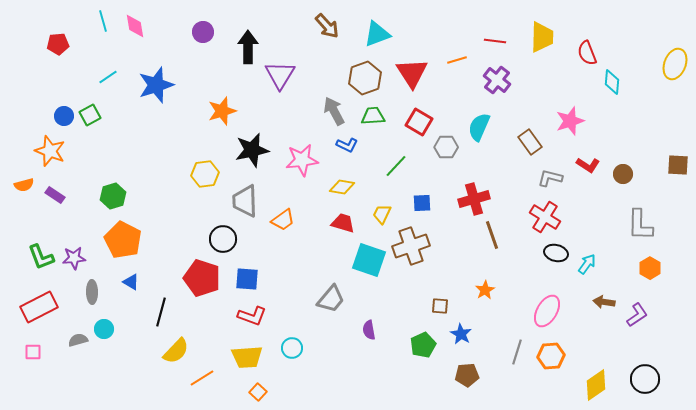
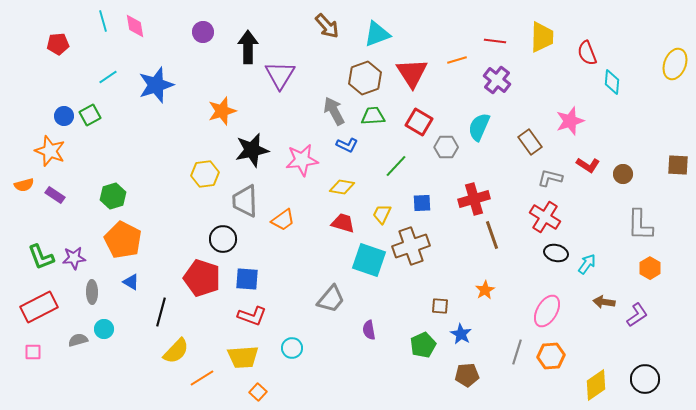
yellow trapezoid at (247, 357): moved 4 px left
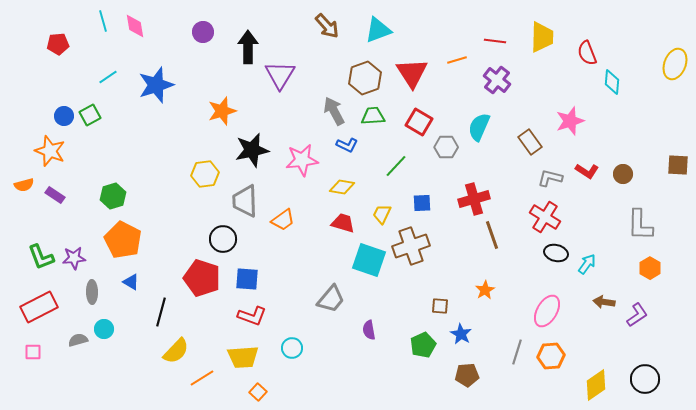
cyan triangle at (377, 34): moved 1 px right, 4 px up
red L-shape at (588, 165): moved 1 px left, 6 px down
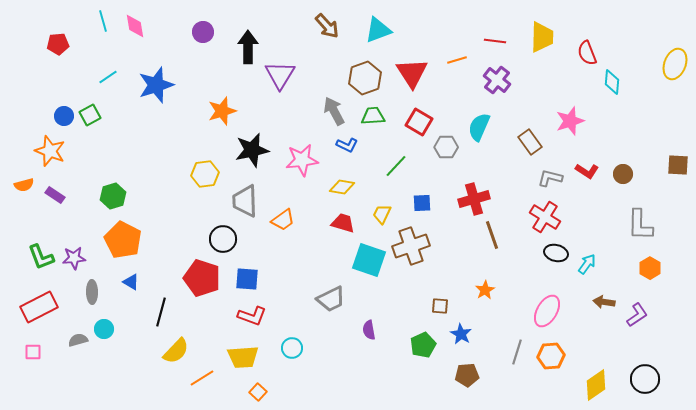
gray trapezoid at (331, 299): rotated 24 degrees clockwise
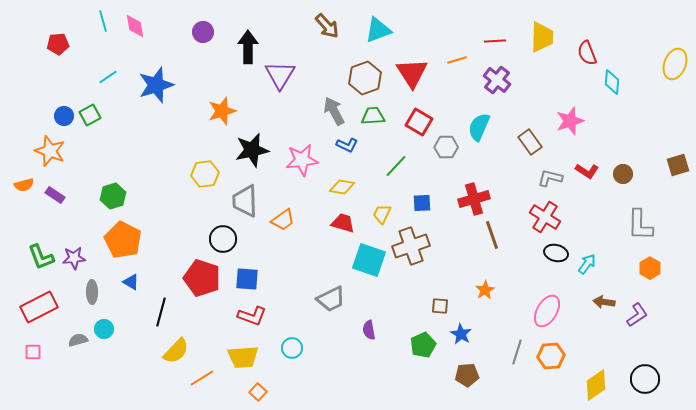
red line at (495, 41): rotated 10 degrees counterclockwise
brown square at (678, 165): rotated 20 degrees counterclockwise
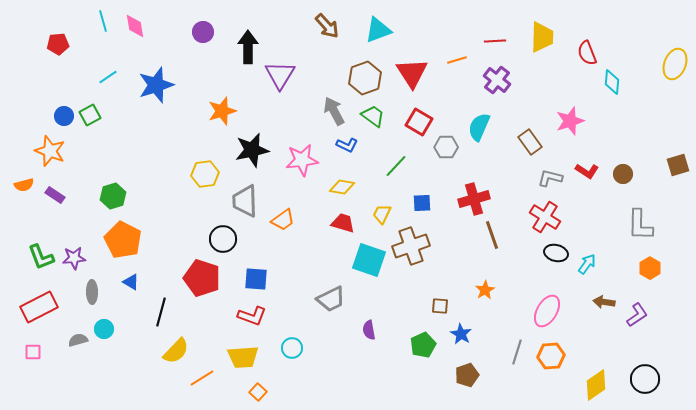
green trapezoid at (373, 116): rotated 40 degrees clockwise
blue square at (247, 279): moved 9 px right
brown pentagon at (467, 375): rotated 15 degrees counterclockwise
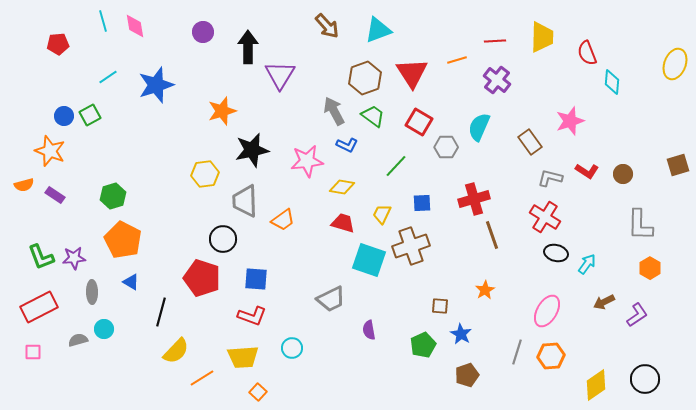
pink star at (302, 160): moved 5 px right, 1 px down
brown arrow at (604, 302): rotated 35 degrees counterclockwise
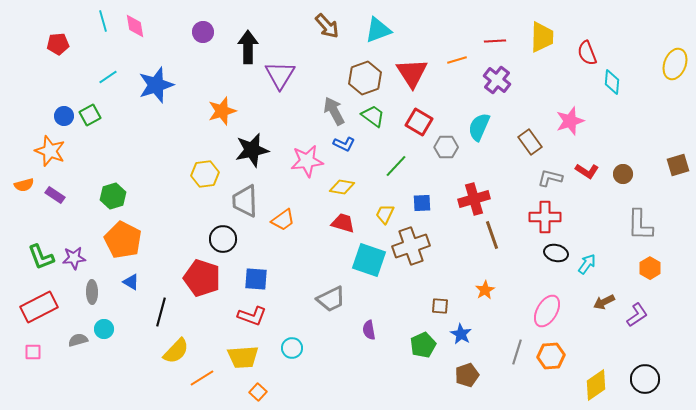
blue L-shape at (347, 145): moved 3 px left, 1 px up
yellow trapezoid at (382, 214): moved 3 px right
red cross at (545, 217): rotated 32 degrees counterclockwise
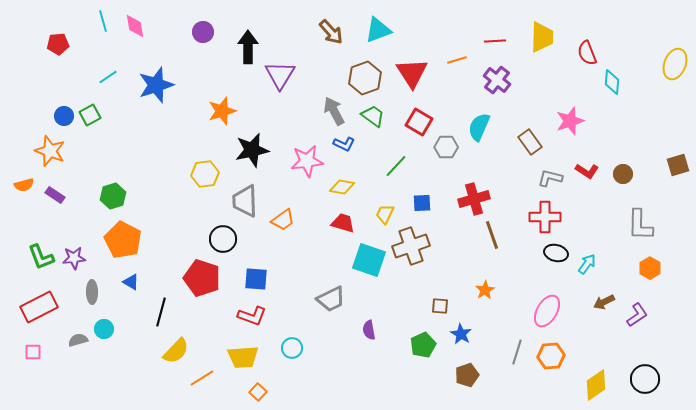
brown arrow at (327, 26): moved 4 px right, 6 px down
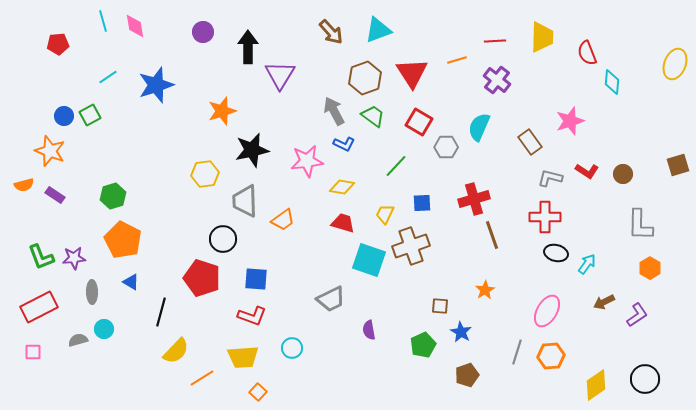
blue star at (461, 334): moved 2 px up
